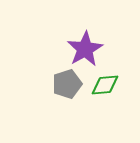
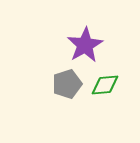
purple star: moved 4 px up
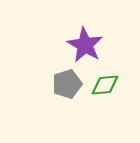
purple star: rotated 12 degrees counterclockwise
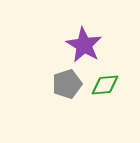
purple star: moved 1 px left
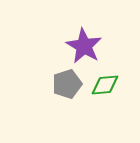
purple star: moved 1 px down
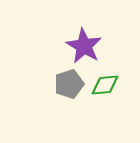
gray pentagon: moved 2 px right
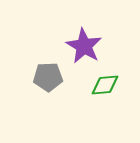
gray pentagon: moved 21 px left, 7 px up; rotated 16 degrees clockwise
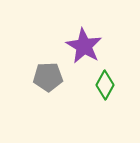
green diamond: rotated 56 degrees counterclockwise
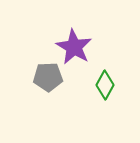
purple star: moved 10 px left, 1 px down
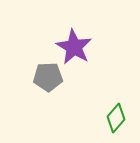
green diamond: moved 11 px right, 33 px down; rotated 12 degrees clockwise
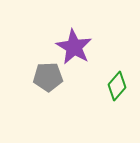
green diamond: moved 1 px right, 32 px up
